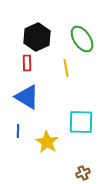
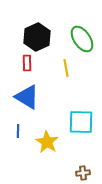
brown cross: rotated 16 degrees clockwise
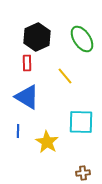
yellow line: moved 1 px left, 8 px down; rotated 30 degrees counterclockwise
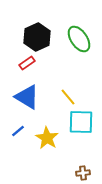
green ellipse: moved 3 px left
red rectangle: rotated 56 degrees clockwise
yellow line: moved 3 px right, 21 px down
blue line: rotated 48 degrees clockwise
yellow star: moved 4 px up
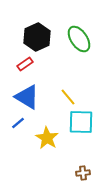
red rectangle: moved 2 px left, 1 px down
blue line: moved 8 px up
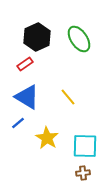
cyan square: moved 4 px right, 24 px down
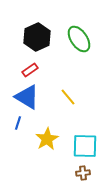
red rectangle: moved 5 px right, 6 px down
blue line: rotated 32 degrees counterclockwise
yellow star: moved 1 px down; rotated 10 degrees clockwise
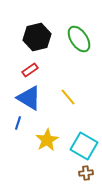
black hexagon: rotated 12 degrees clockwise
blue triangle: moved 2 px right, 1 px down
yellow star: moved 1 px down
cyan square: moved 1 px left; rotated 28 degrees clockwise
brown cross: moved 3 px right
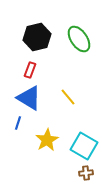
red rectangle: rotated 35 degrees counterclockwise
